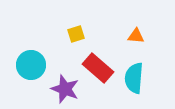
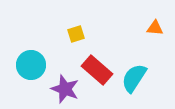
orange triangle: moved 19 px right, 8 px up
red rectangle: moved 1 px left, 2 px down
cyan semicircle: rotated 28 degrees clockwise
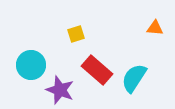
purple star: moved 5 px left, 1 px down
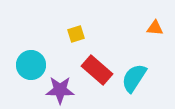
purple star: rotated 20 degrees counterclockwise
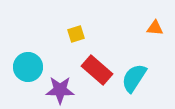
cyan circle: moved 3 px left, 2 px down
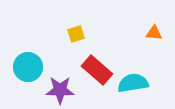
orange triangle: moved 1 px left, 5 px down
cyan semicircle: moved 1 px left, 5 px down; rotated 48 degrees clockwise
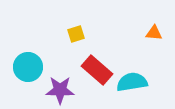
cyan semicircle: moved 1 px left, 1 px up
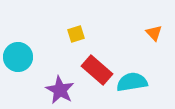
orange triangle: rotated 42 degrees clockwise
cyan circle: moved 10 px left, 10 px up
purple star: rotated 28 degrees clockwise
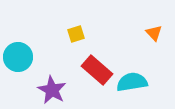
purple star: moved 8 px left
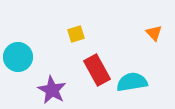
red rectangle: rotated 20 degrees clockwise
